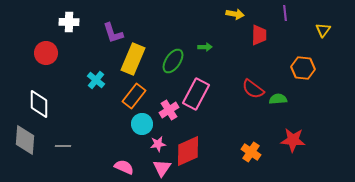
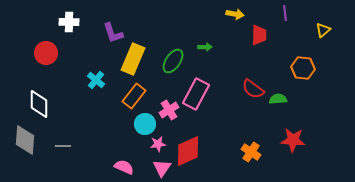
yellow triangle: rotated 14 degrees clockwise
cyan circle: moved 3 px right
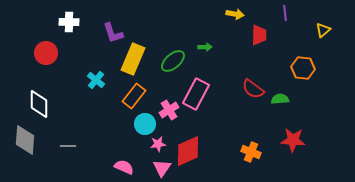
green ellipse: rotated 15 degrees clockwise
green semicircle: moved 2 px right
gray line: moved 5 px right
orange cross: rotated 12 degrees counterclockwise
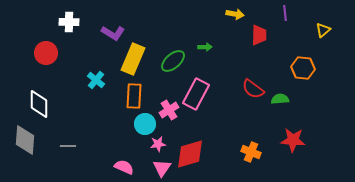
purple L-shape: rotated 40 degrees counterclockwise
orange rectangle: rotated 35 degrees counterclockwise
red diamond: moved 2 px right, 3 px down; rotated 8 degrees clockwise
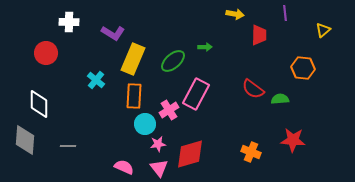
pink triangle: moved 3 px left; rotated 12 degrees counterclockwise
